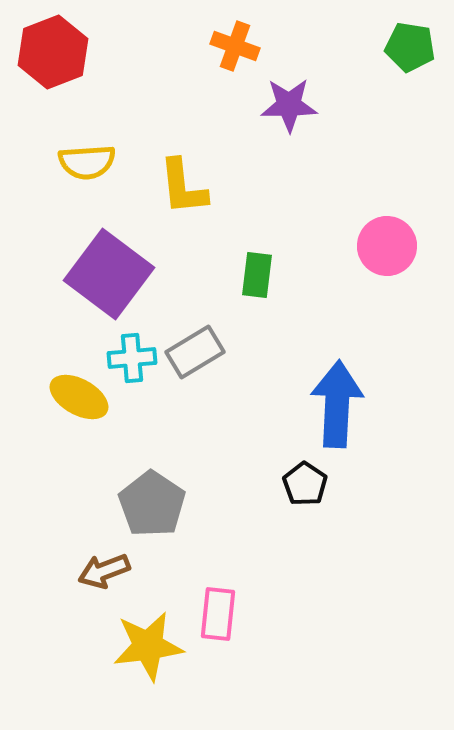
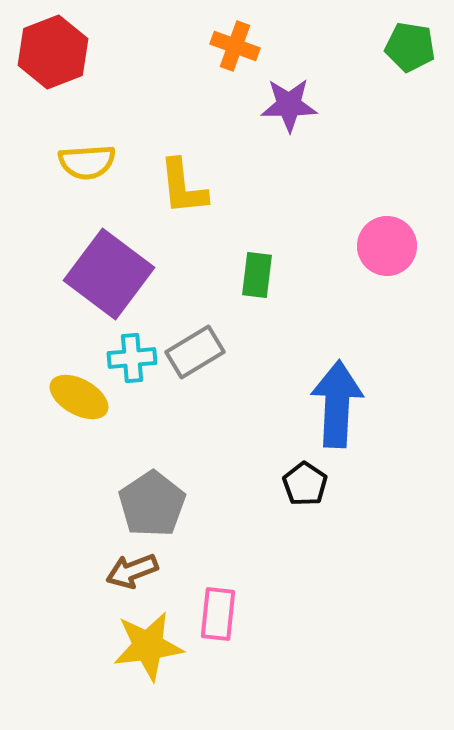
gray pentagon: rotated 4 degrees clockwise
brown arrow: moved 28 px right
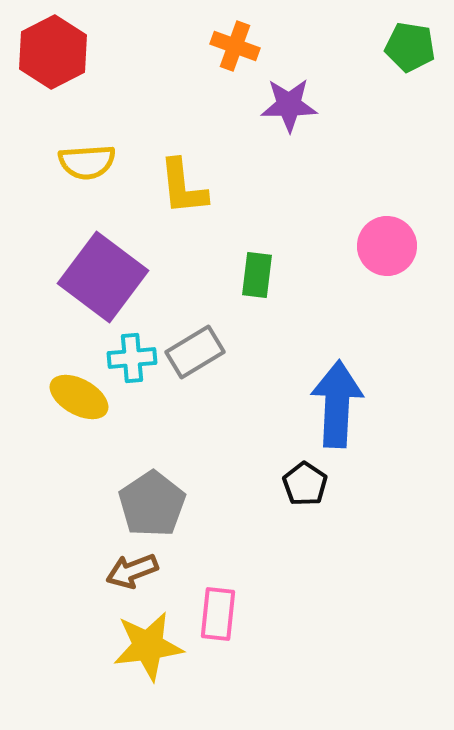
red hexagon: rotated 6 degrees counterclockwise
purple square: moved 6 px left, 3 px down
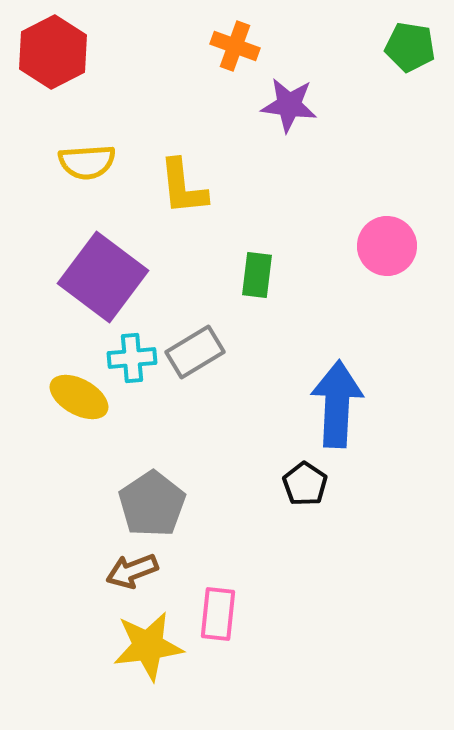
purple star: rotated 8 degrees clockwise
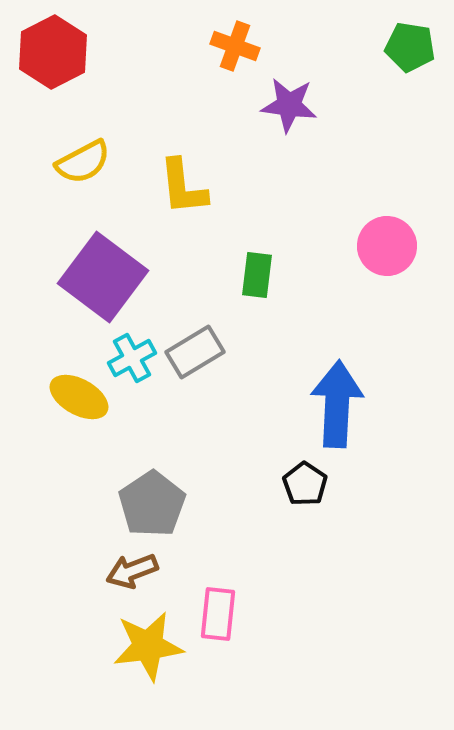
yellow semicircle: moved 4 px left; rotated 24 degrees counterclockwise
cyan cross: rotated 24 degrees counterclockwise
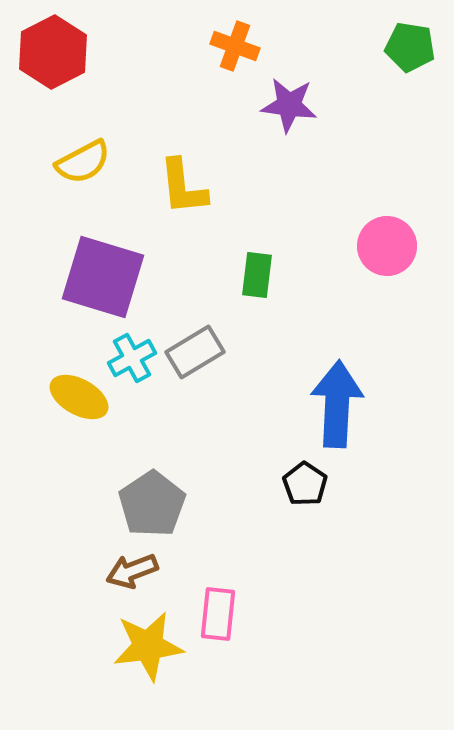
purple square: rotated 20 degrees counterclockwise
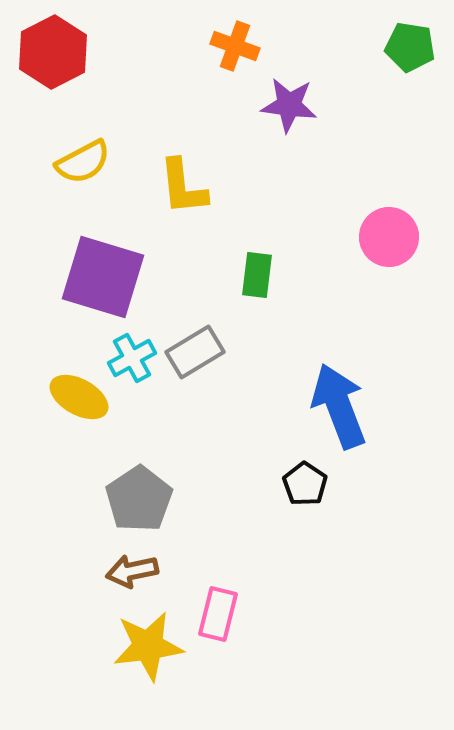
pink circle: moved 2 px right, 9 px up
blue arrow: moved 2 px right, 2 px down; rotated 24 degrees counterclockwise
gray pentagon: moved 13 px left, 5 px up
brown arrow: rotated 9 degrees clockwise
pink rectangle: rotated 8 degrees clockwise
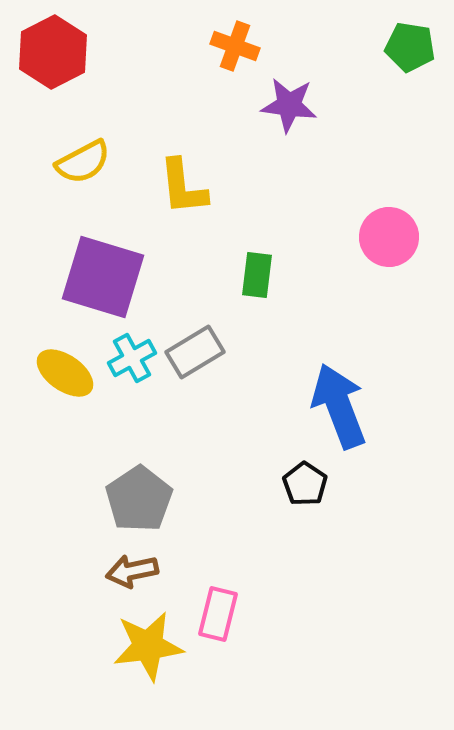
yellow ellipse: moved 14 px left, 24 px up; rotated 6 degrees clockwise
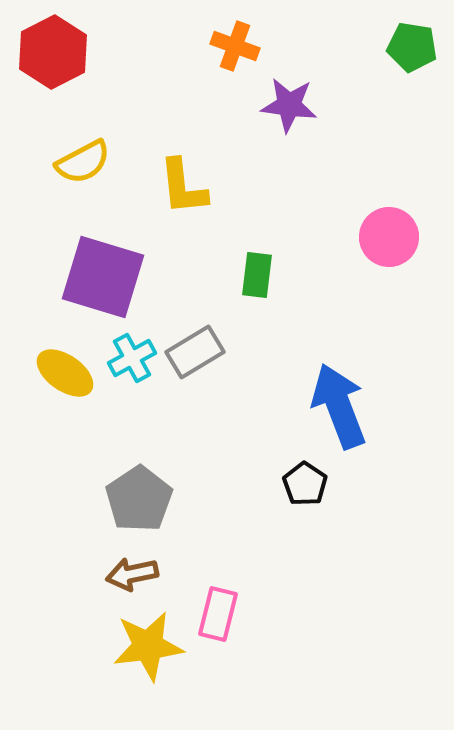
green pentagon: moved 2 px right
brown arrow: moved 3 px down
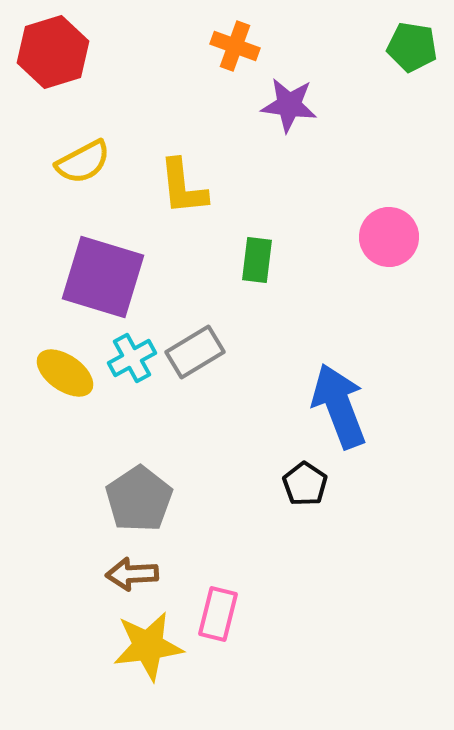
red hexagon: rotated 10 degrees clockwise
green rectangle: moved 15 px up
brown arrow: rotated 9 degrees clockwise
